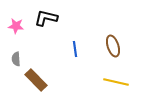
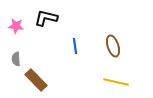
blue line: moved 3 px up
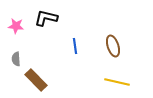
yellow line: moved 1 px right
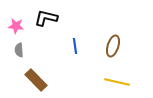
brown ellipse: rotated 35 degrees clockwise
gray semicircle: moved 3 px right, 9 px up
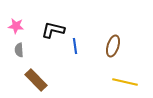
black L-shape: moved 7 px right, 12 px down
yellow line: moved 8 px right
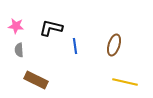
black L-shape: moved 2 px left, 2 px up
brown ellipse: moved 1 px right, 1 px up
brown rectangle: rotated 20 degrees counterclockwise
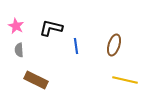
pink star: rotated 21 degrees clockwise
blue line: moved 1 px right
yellow line: moved 2 px up
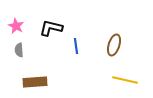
brown rectangle: moved 1 px left, 2 px down; rotated 30 degrees counterclockwise
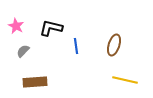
gray semicircle: moved 4 px right, 1 px down; rotated 48 degrees clockwise
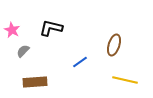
pink star: moved 4 px left, 4 px down
blue line: moved 4 px right, 16 px down; rotated 63 degrees clockwise
